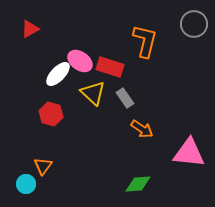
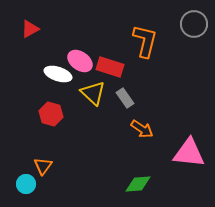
white ellipse: rotated 64 degrees clockwise
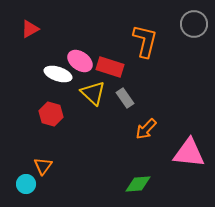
orange arrow: moved 4 px right; rotated 100 degrees clockwise
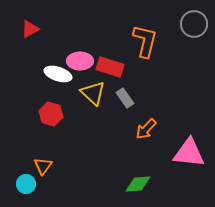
pink ellipse: rotated 35 degrees counterclockwise
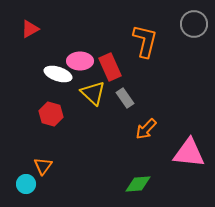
red rectangle: rotated 48 degrees clockwise
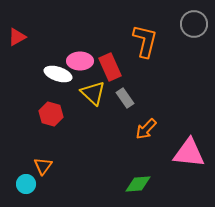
red triangle: moved 13 px left, 8 px down
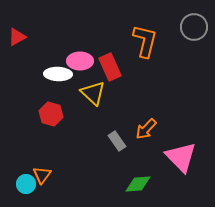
gray circle: moved 3 px down
white ellipse: rotated 16 degrees counterclockwise
gray rectangle: moved 8 px left, 43 px down
pink triangle: moved 8 px left, 4 px down; rotated 40 degrees clockwise
orange triangle: moved 1 px left, 9 px down
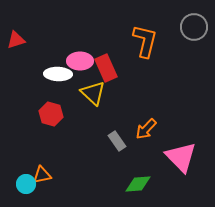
red triangle: moved 1 px left, 3 px down; rotated 12 degrees clockwise
red rectangle: moved 4 px left, 1 px down
orange triangle: rotated 42 degrees clockwise
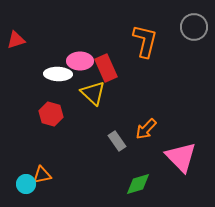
green diamond: rotated 12 degrees counterclockwise
